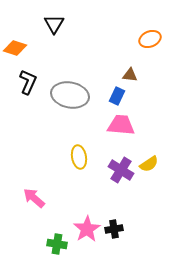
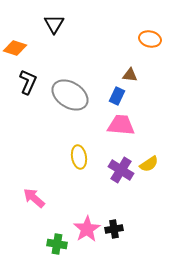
orange ellipse: rotated 35 degrees clockwise
gray ellipse: rotated 21 degrees clockwise
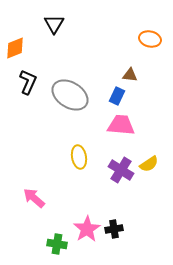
orange diamond: rotated 40 degrees counterclockwise
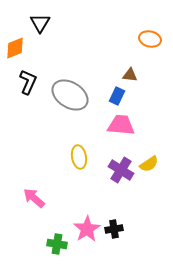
black triangle: moved 14 px left, 1 px up
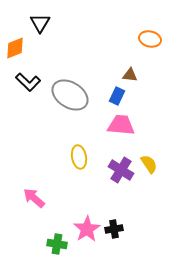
black L-shape: rotated 110 degrees clockwise
yellow semicircle: rotated 90 degrees counterclockwise
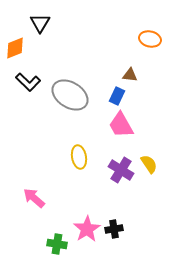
pink trapezoid: rotated 124 degrees counterclockwise
